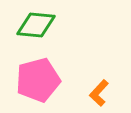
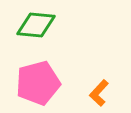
pink pentagon: moved 3 px down
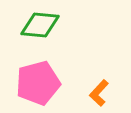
green diamond: moved 4 px right
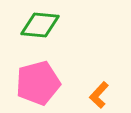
orange L-shape: moved 2 px down
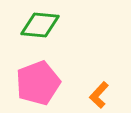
pink pentagon: rotated 6 degrees counterclockwise
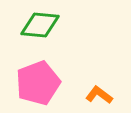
orange L-shape: rotated 84 degrees clockwise
